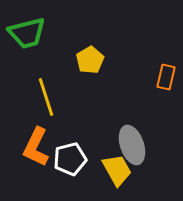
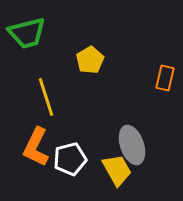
orange rectangle: moved 1 px left, 1 px down
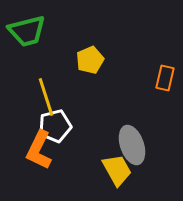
green trapezoid: moved 2 px up
yellow pentagon: rotated 8 degrees clockwise
orange L-shape: moved 3 px right, 3 px down
white pentagon: moved 15 px left, 33 px up
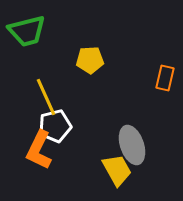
yellow pentagon: rotated 20 degrees clockwise
yellow line: rotated 6 degrees counterclockwise
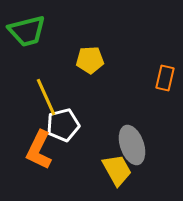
white pentagon: moved 8 px right, 1 px up
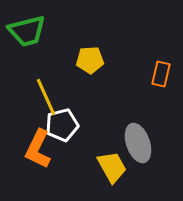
orange rectangle: moved 4 px left, 4 px up
white pentagon: moved 1 px left
gray ellipse: moved 6 px right, 2 px up
orange L-shape: moved 1 px left, 1 px up
yellow trapezoid: moved 5 px left, 3 px up
